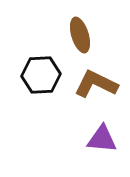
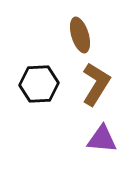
black hexagon: moved 2 px left, 9 px down
brown L-shape: rotated 96 degrees clockwise
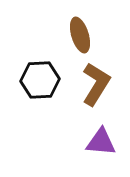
black hexagon: moved 1 px right, 4 px up
purple triangle: moved 1 px left, 3 px down
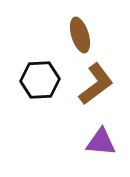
brown L-shape: rotated 21 degrees clockwise
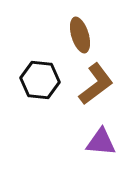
black hexagon: rotated 9 degrees clockwise
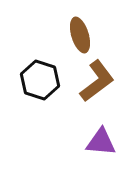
black hexagon: rotated 12 degrees clockwise
brown L-shape: moved 1 px right, 3 px up
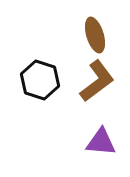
brown ellipse: moved 15 px right
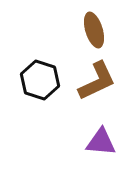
brown ellipse: moved 1 px left, 5 px up
brown L-shape: rotated 12 degrees clockwise
